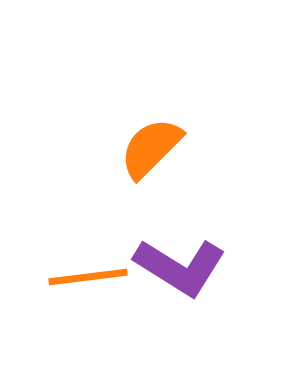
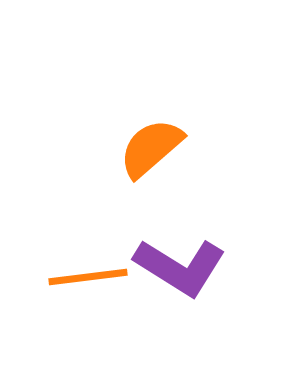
orange semicircle: rotated 4 degrees clockwise
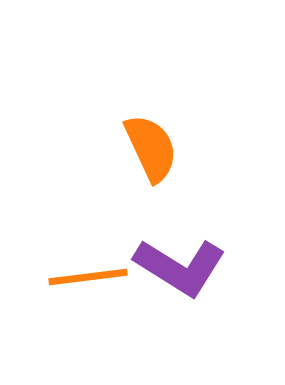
orange semicircle: rotated 106 degrees clockwise
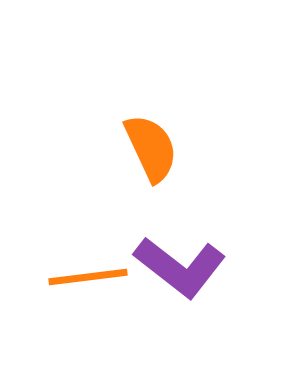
purple L-shape: rotated 6 degrees clockwise
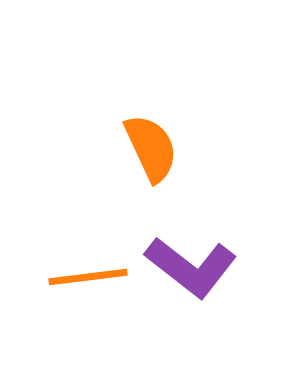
purple L-shape: moved 11 px right
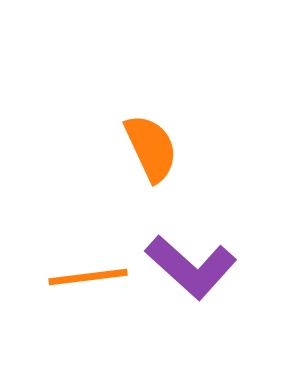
purple L-shape: rotated 4 degrees clockwise
